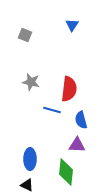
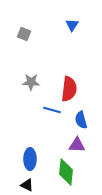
gray square: moved 1 px left, 1 px up
gray star: rotated 12 degrees counterclockwise
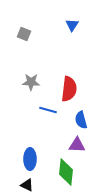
blue line: moved 4 px left
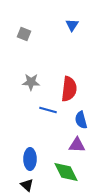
green diamond: rotated 32 degrees counterclockwise
black triangle: rotated 16 degrees clockwise
